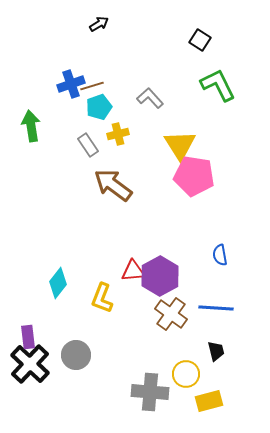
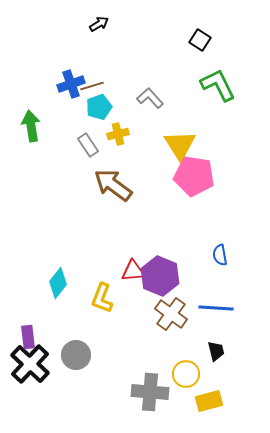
purple hexagon: rotated 9 degrees counterclockwise
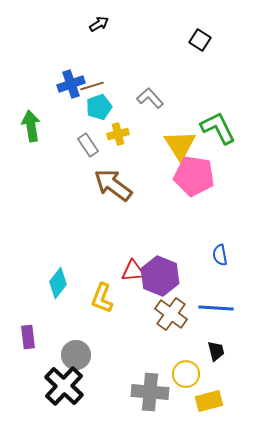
green L-shape: moved 43 px down
black cross: moved 34 px right, 22 px down
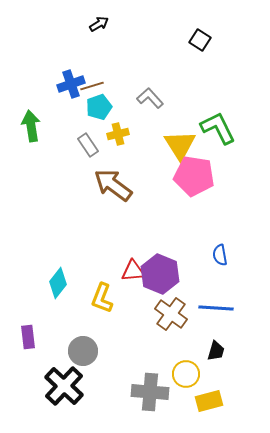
purple hexagon: moved 2 px up
black trapezoid: rotated 30 degrees clockwise
gray circle: moved 7 px right, 4 px up
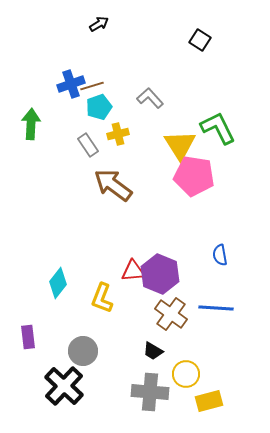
green arrow: moved 2 px up; rotated 12 degrees clockwise
black trapezoid: moved 63 px left; rotated 105 degrees clockwise
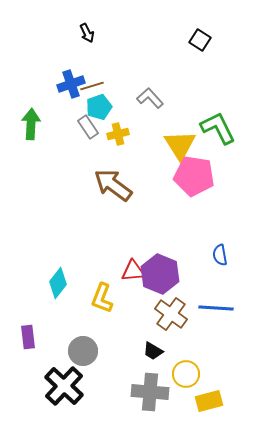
black arrow: moved 12 px left, 9 px down; rotated 96 degrees clockwise
gray rectangle: moved 18 px up
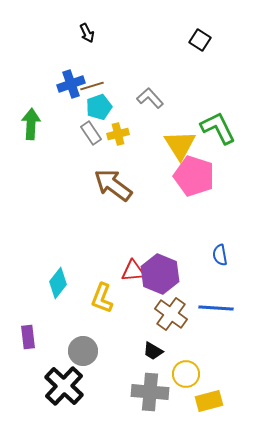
gray rectangle: moved 3 px right, 6 px down
pink pentagon: rotated 9 degrees clockwise
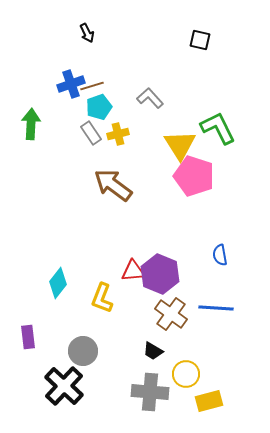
black square: rotated 20 degrees counterclockwise
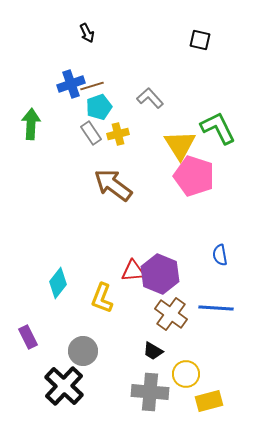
purple rectangle: rotated 20 degrees counterclockwise
